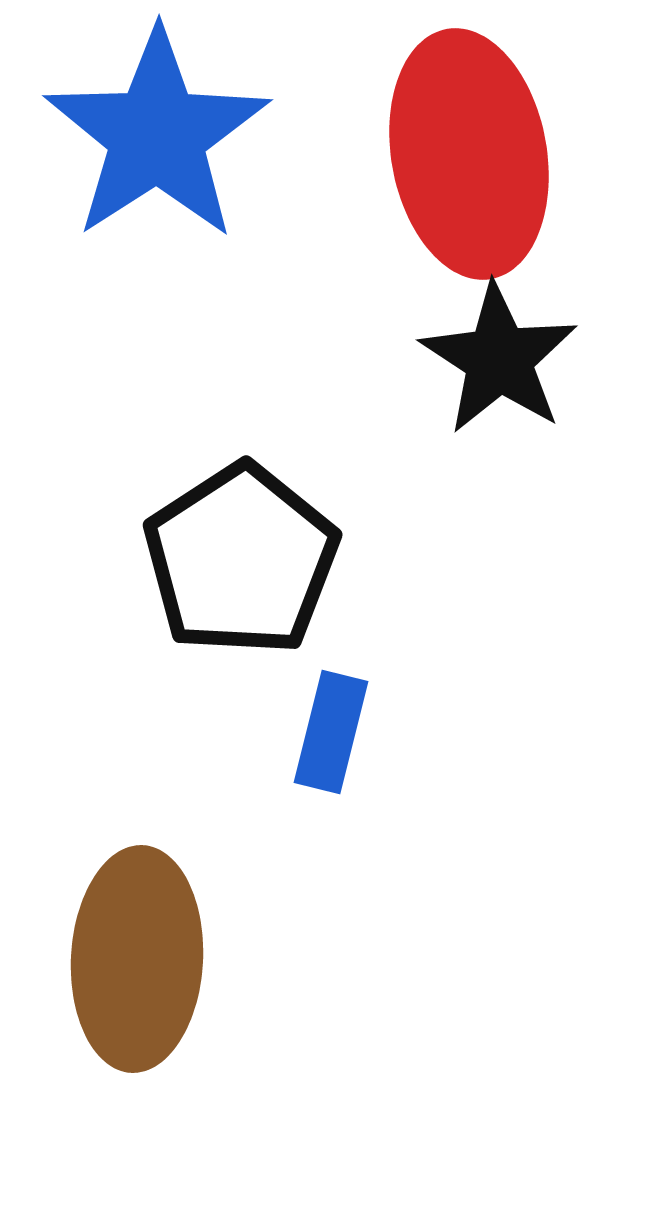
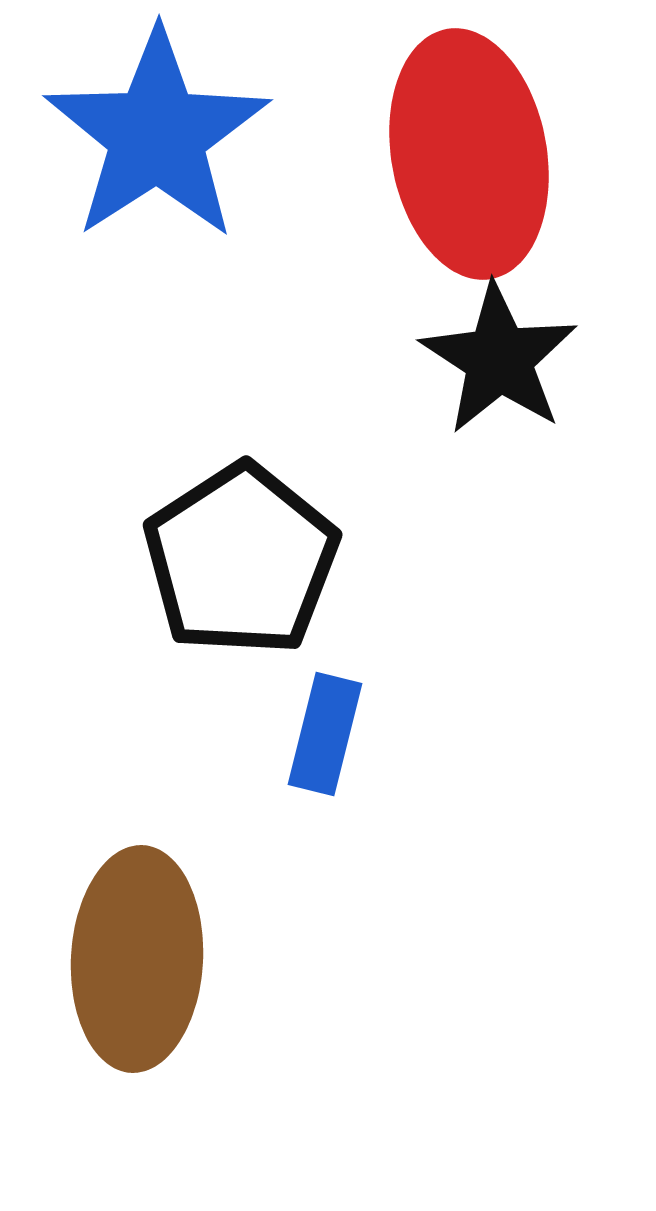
blue rectangle: moved 6 px left, 2 px down
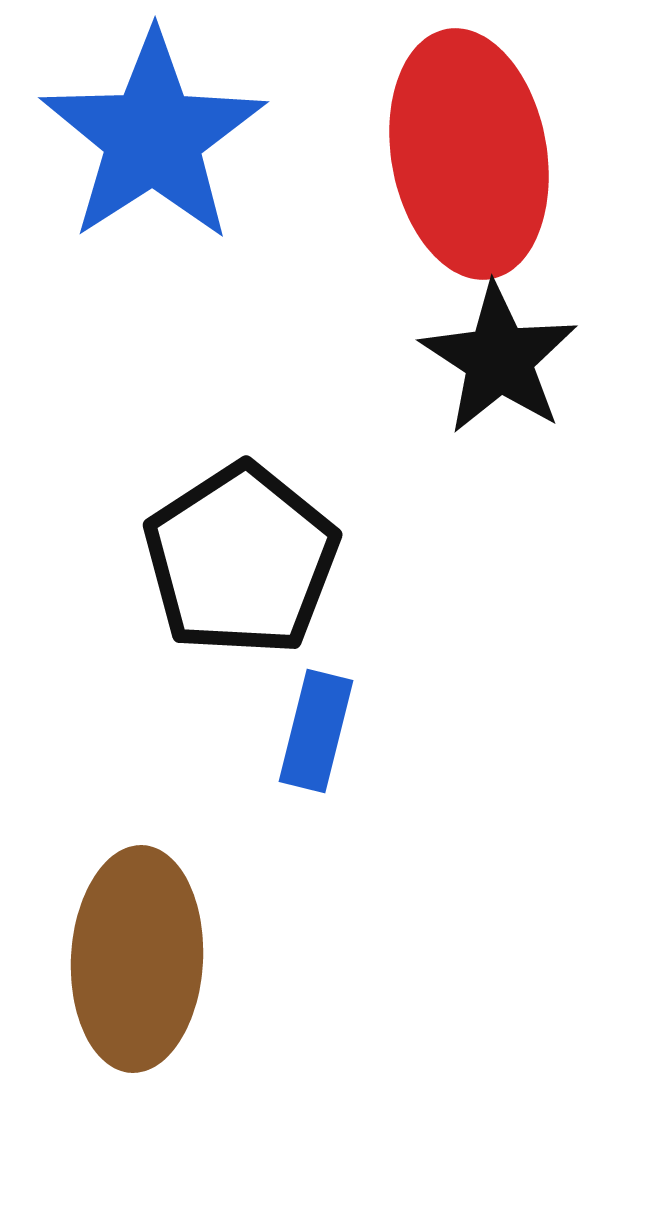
blue star: moved 4 px left, 2 px down
blue rectangle: moved 9 px left, 3 px up
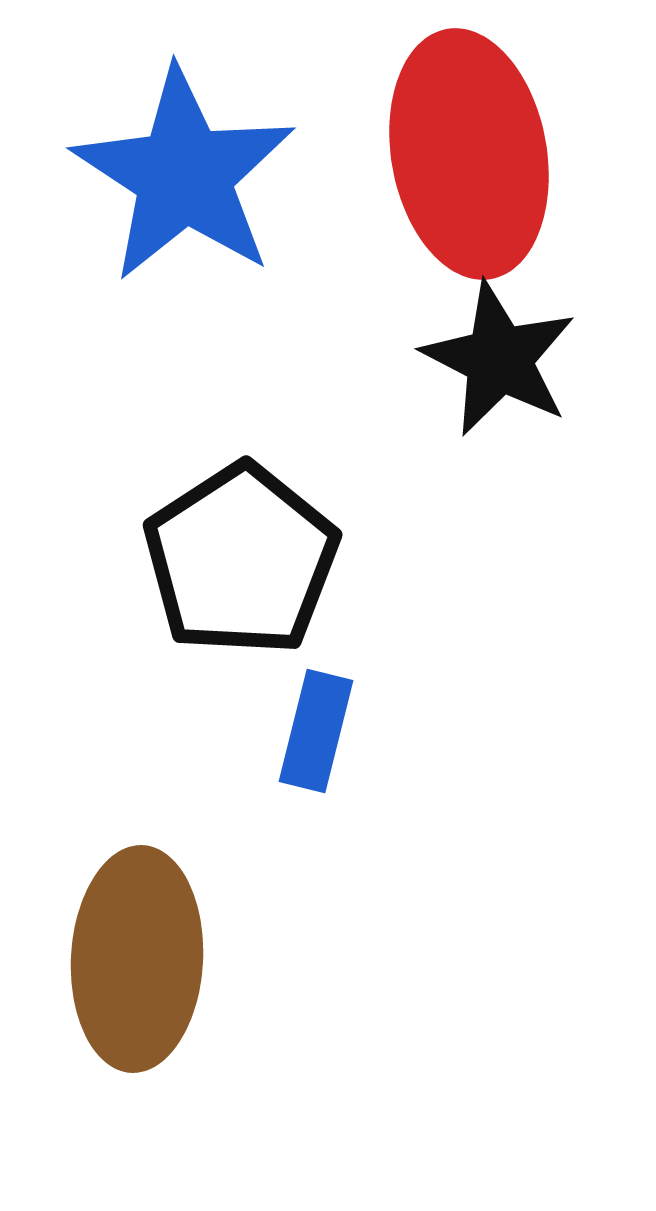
blue star: moved 31 px right, 38 px down; rotated 6 degrees counterclockwise
black star: rotated 6 degrees counterclockwise
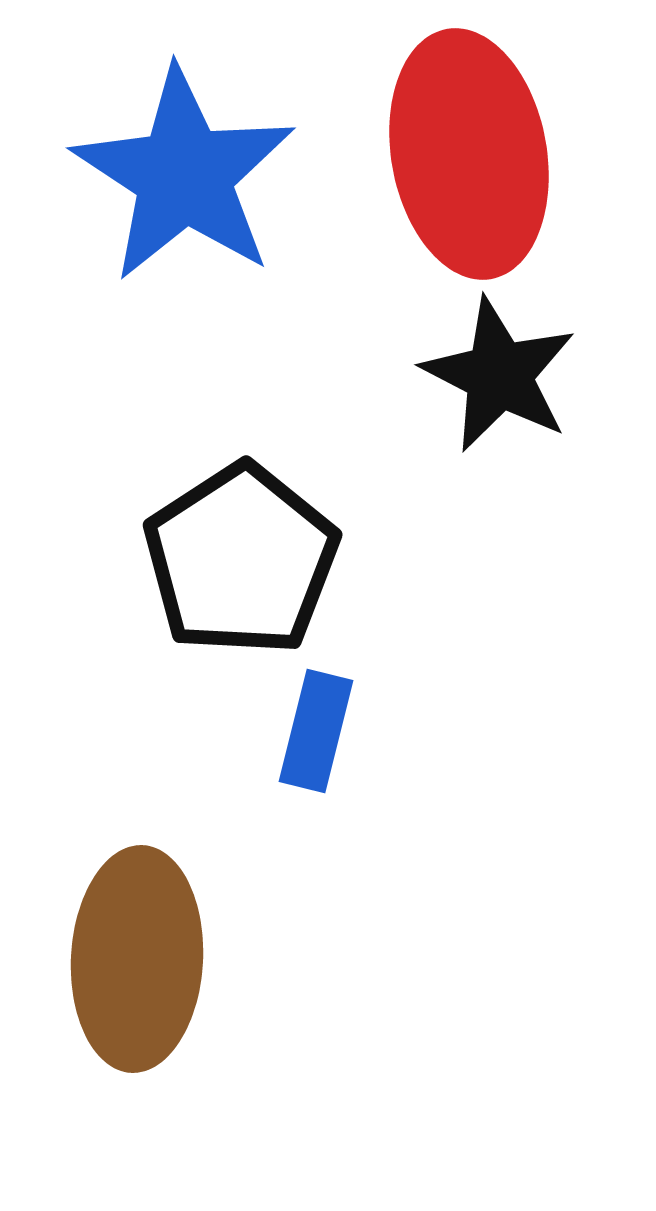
black star: moved 16 px down
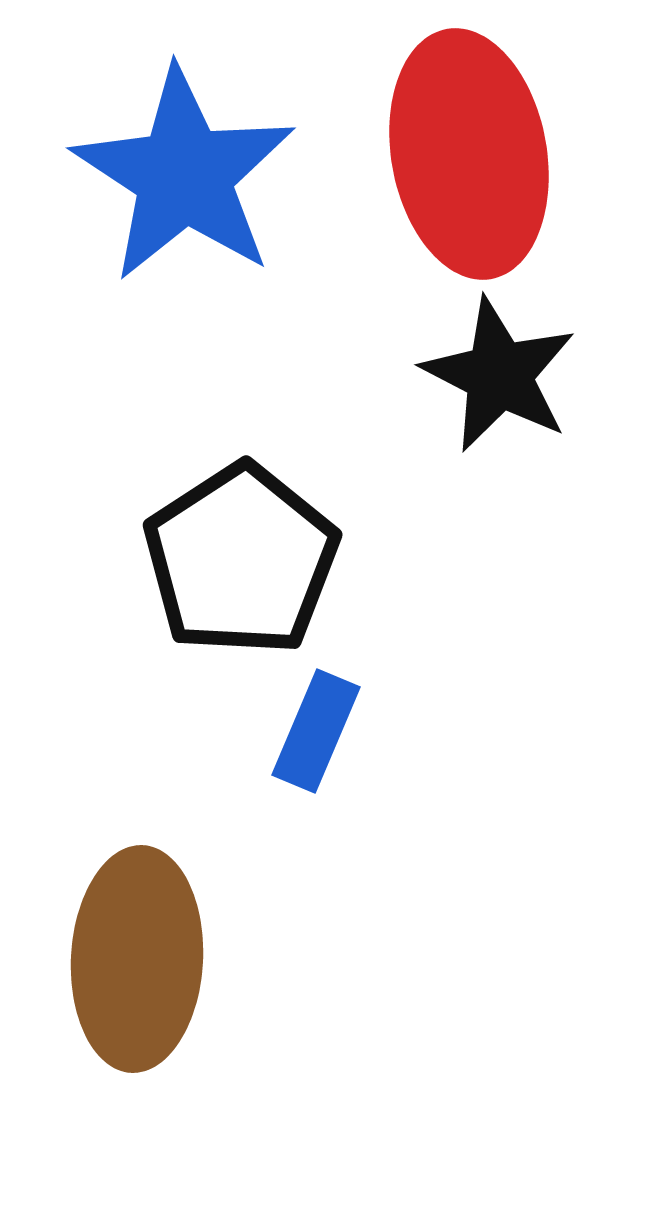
blue rectangle: rotated 9 degrees clockwise
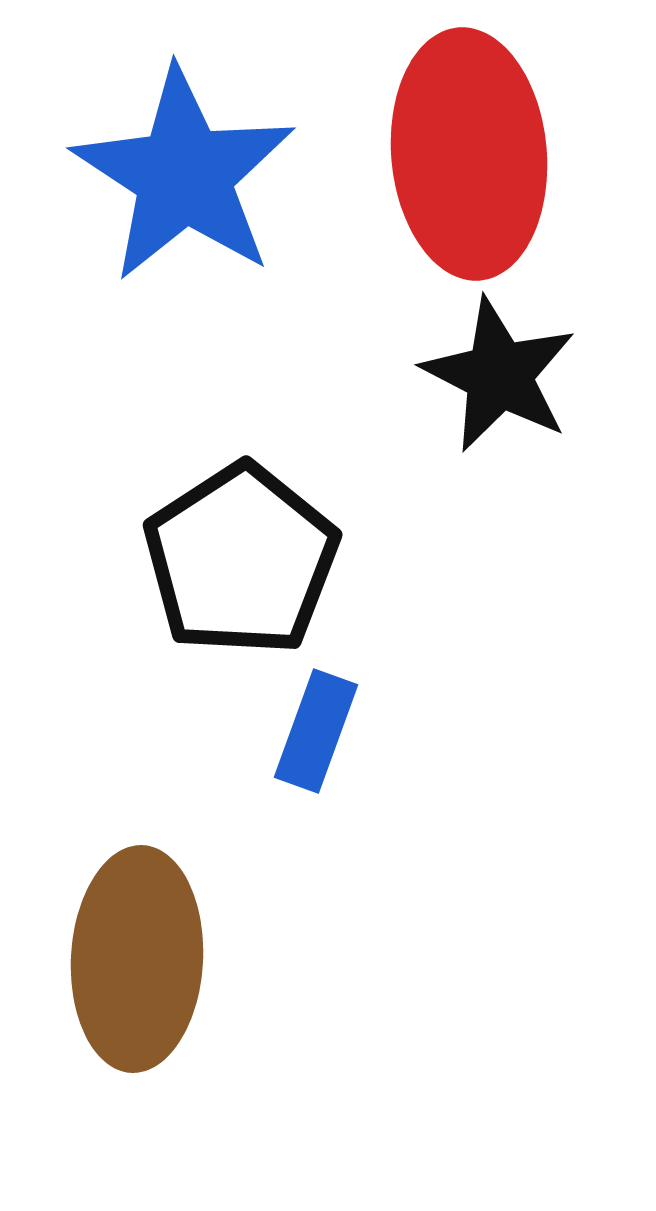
red ellipse: rotated 5 degrees clockwise
blue rectangle: rotated 3 degrees counterclockwise
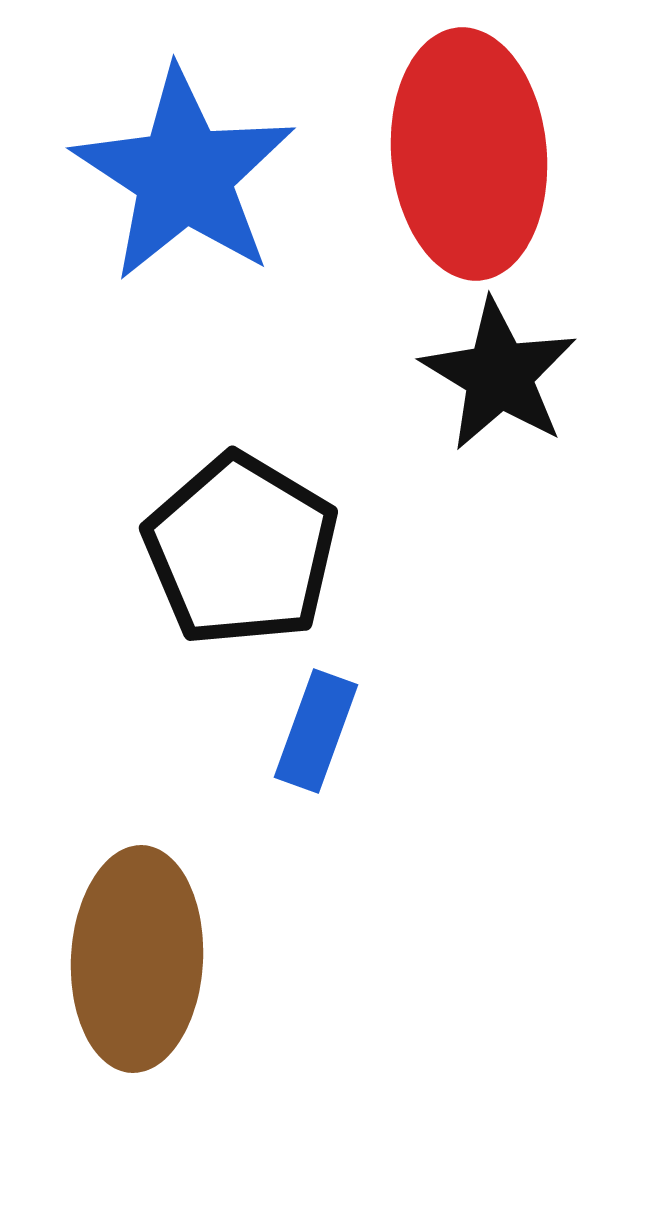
black star: rotated 4 degrees clockwise
black pentagon: moved 10 px up; rotated 8 degrees counterclockwise
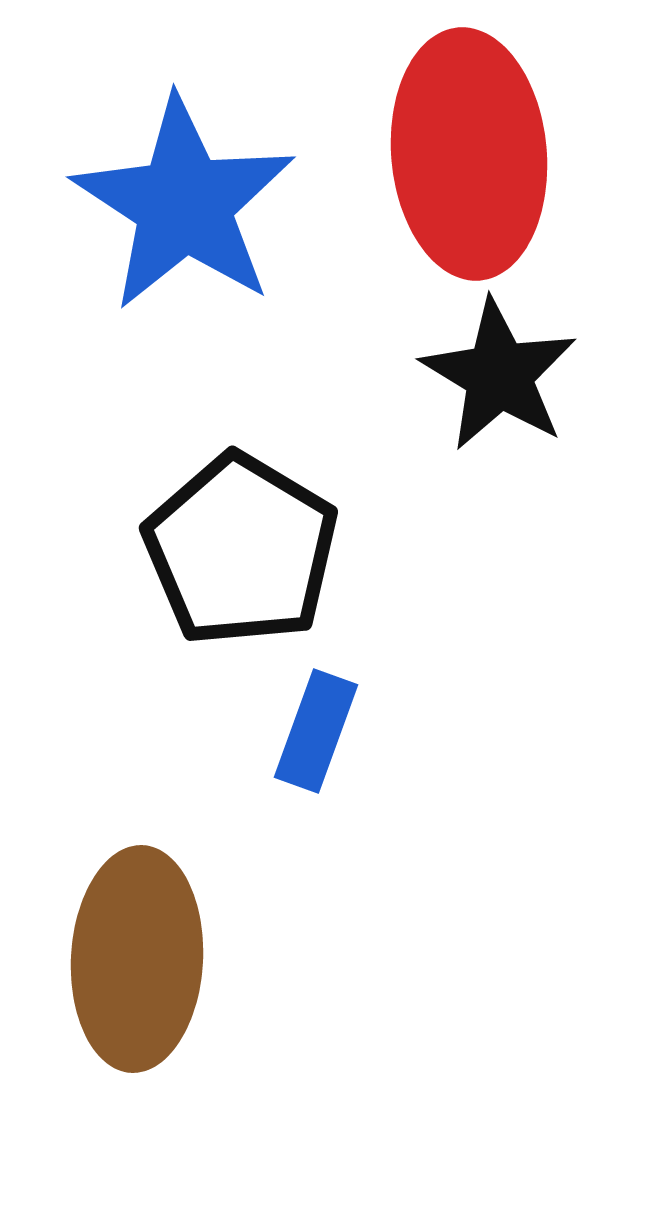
blue star: moved 29 px down
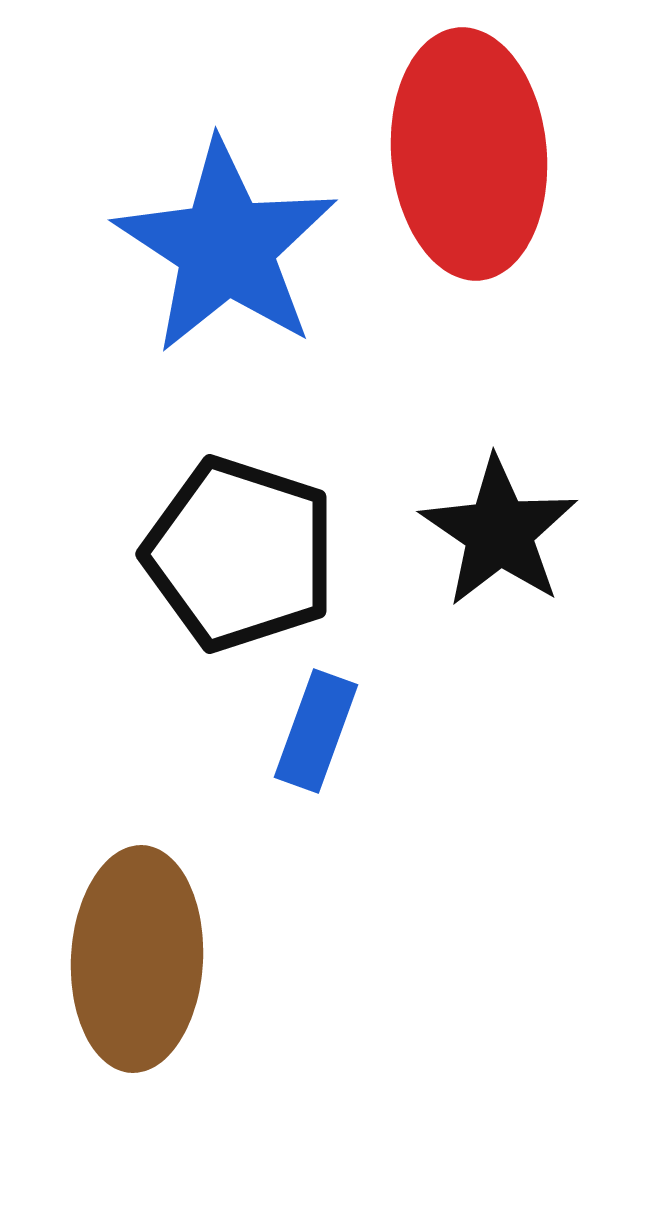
blue star: moved 42 px right, 43 px down
black star: moved 157 px down; rotated 3 degrees clockwise
black pentagon: moved 1 px left, 4 px down; rotated 13 degrees counterclockwise
